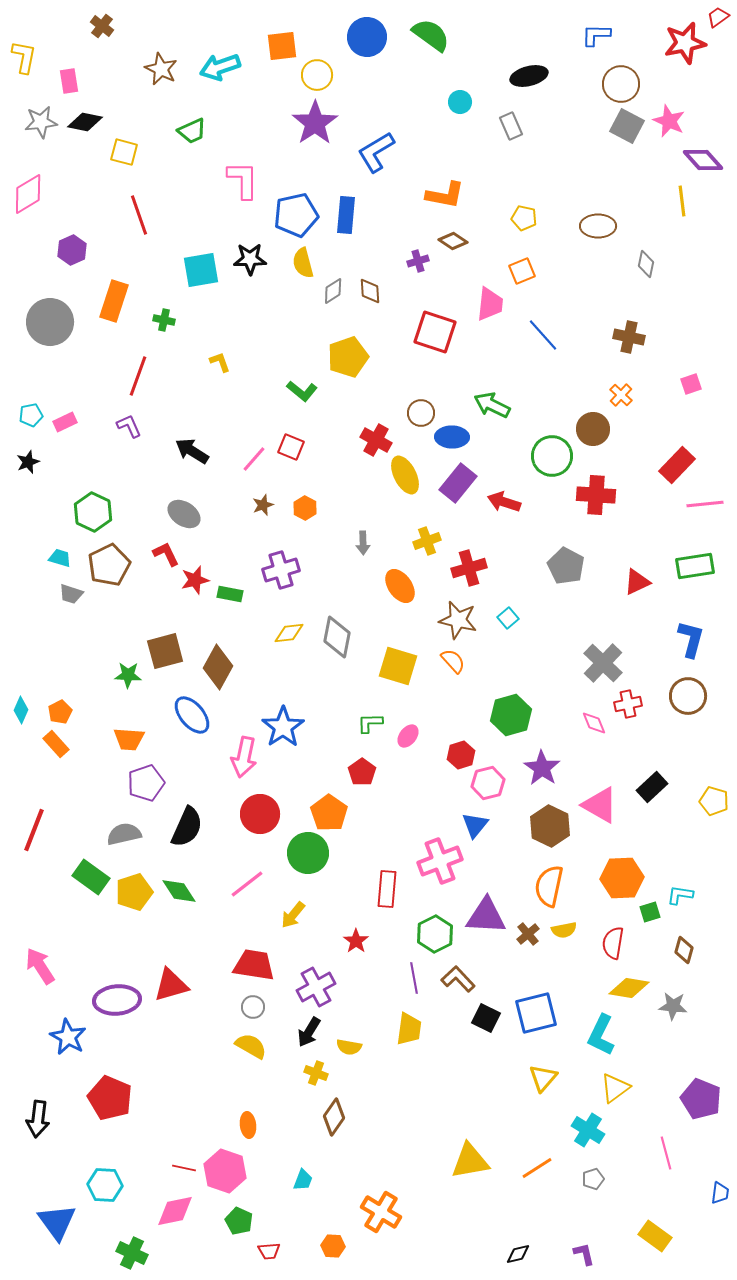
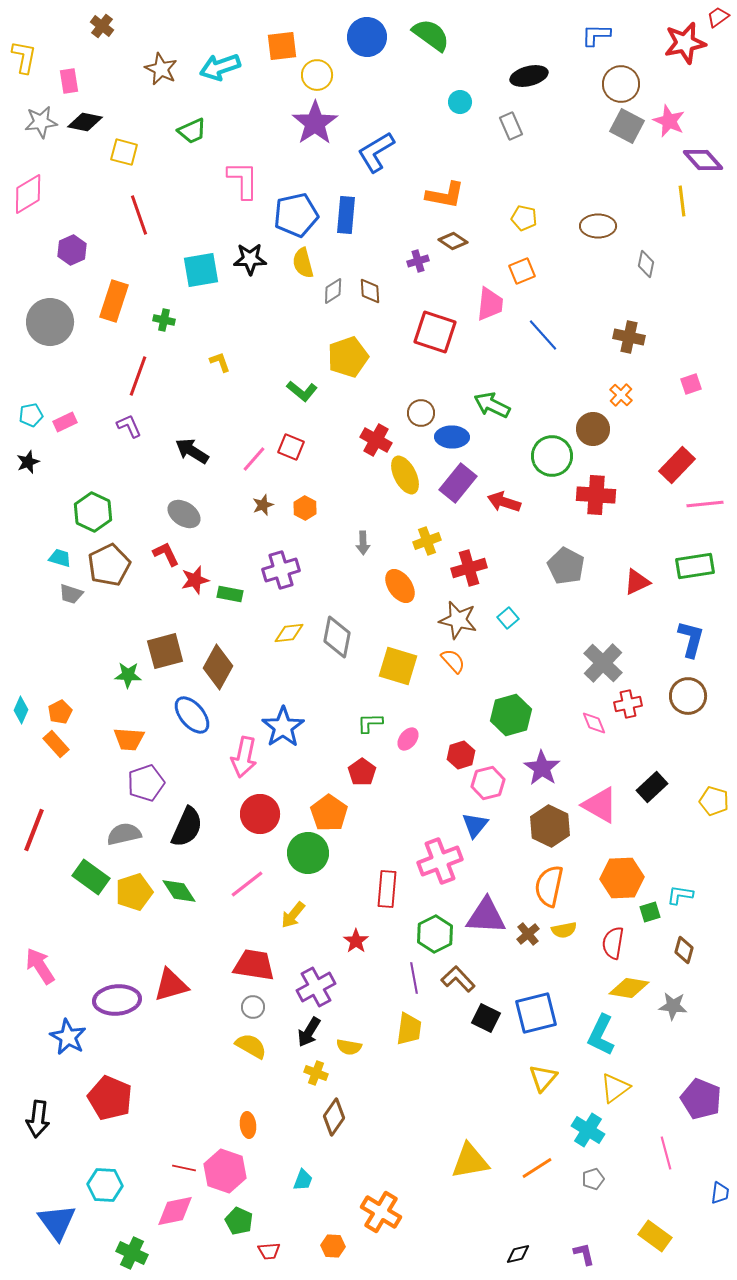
pink ellipse at (408, 736): moved 3 px down
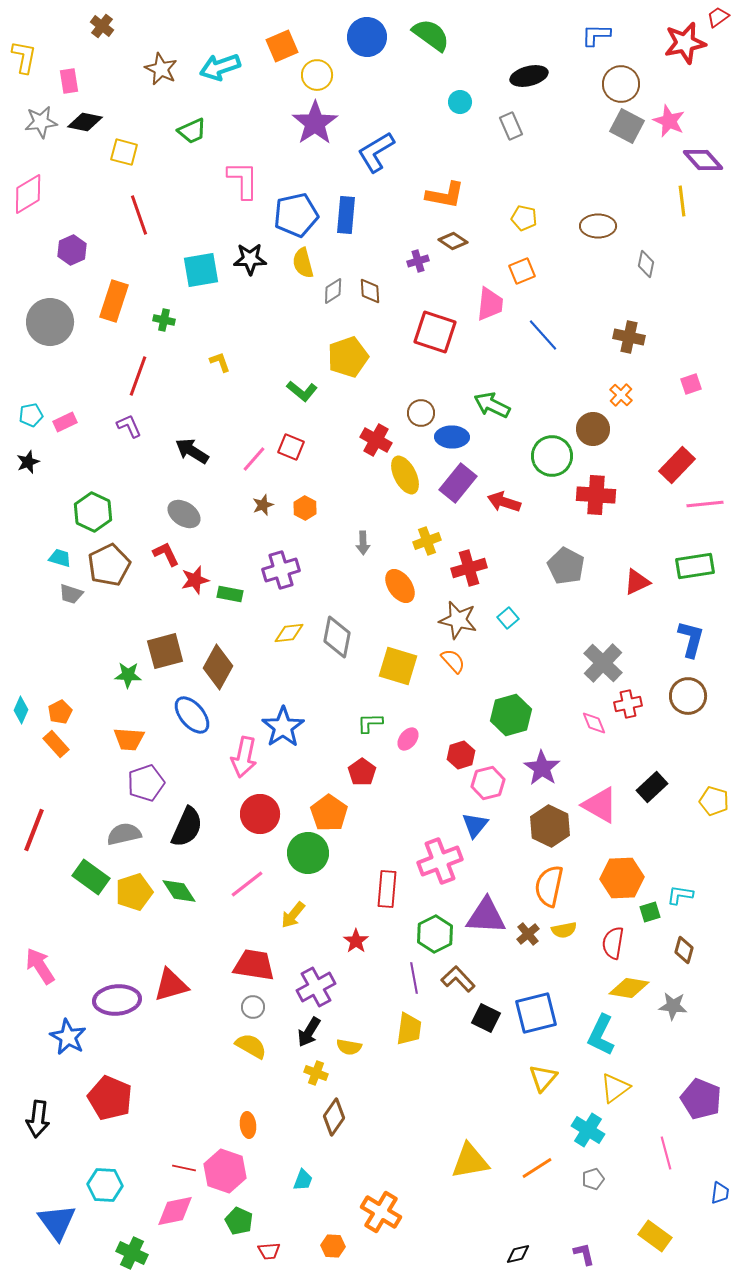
orange square at (282, 46): rotated 16 degrees counterclockwise
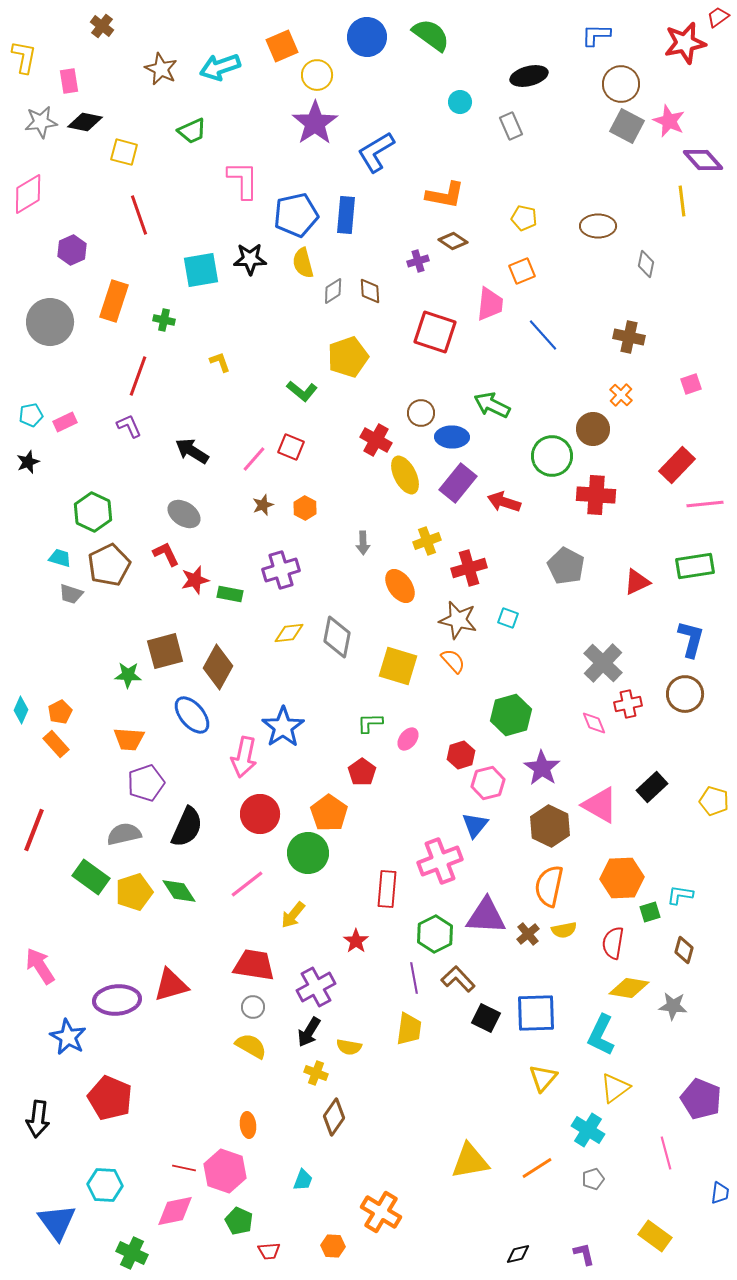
cyan square at (508, 618): rotated 30 degrees counterclockwise
brown circle at (688, 696): moved 3 px left, 2 px up
blue square at (536, 1013): rotated 12 degrees clockwise
